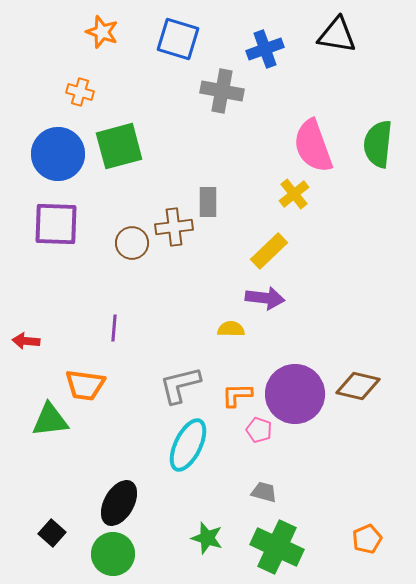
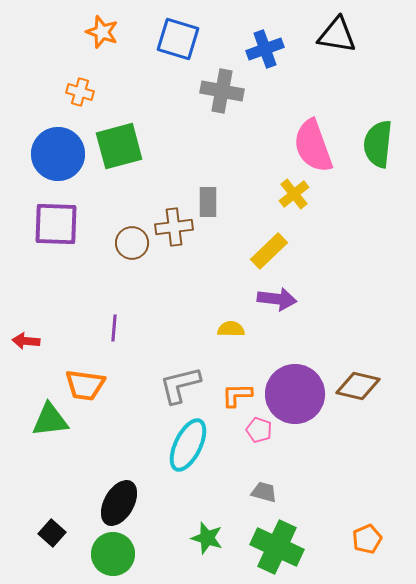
purple arrow: moved 12 px right, 1 px down
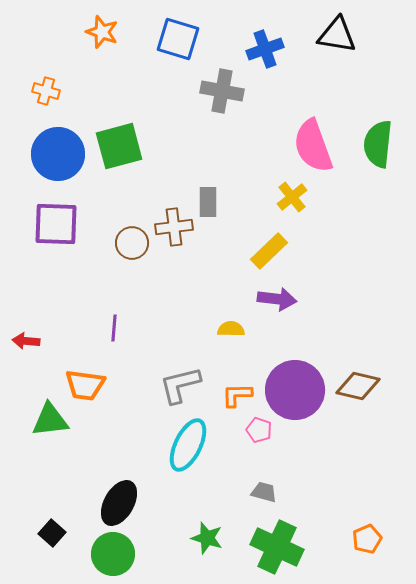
orange cross: moved 34 px left, 1 px up
yellow cross: moved 2 px left, 3 px down
purple circle: moved 4 px up
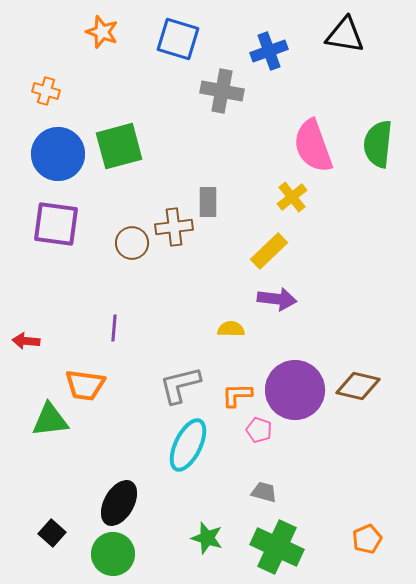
black triangle: moved 8 px right
blue cross: moved 4 px right, 2 px down
purple square: rotated 6 degrees clockwise
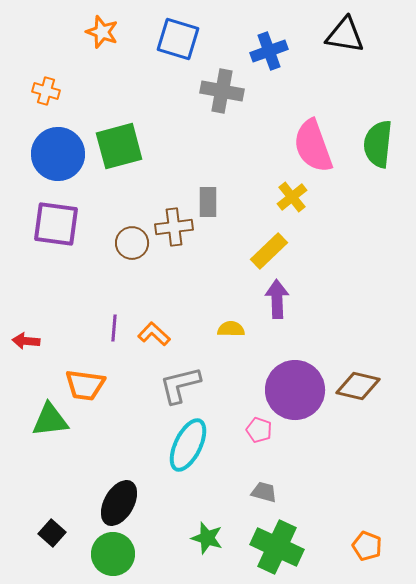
purple arrow: rotated 99 degrees counterclockwise
orange L-shape: moved 83 px left, 61 px up; rotated 44 degrees clockwise
orange pentagon: moved 7 px down; rotated 28 degrees counterclockwise
